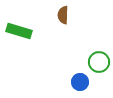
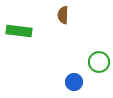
green rectangle: rotated 10 degrees counterclockwise
blue circle: moved 6 px left
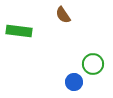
brown semicircle: rotated 36 degrees counterclockwise
green circle: moved 6 px left, 2 px down
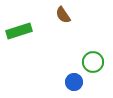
green rectangle: rotated 25 degrees counterclockwise
green circle: moved 2 px up
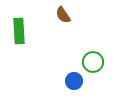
green rectangle: rotated 75 degrees counterclockwise
blue circle: moved 1 px up
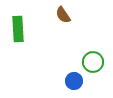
green rectangle: moved 1 px left, 2 px up
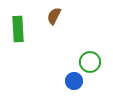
brown semicircle: moved 9 px left, 1 px down; rotated 60 degrees clockwise
green circle: moved 3 px left
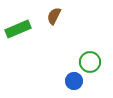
green rectangle: rotated 70 degrees clockwise
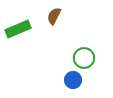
green circle: moved 6 px left, 4 px up
blue circle: moved 1 px left, 1 px up
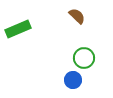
brown semicircle: moved 23 px right; rotated 108 degrees clockwise
